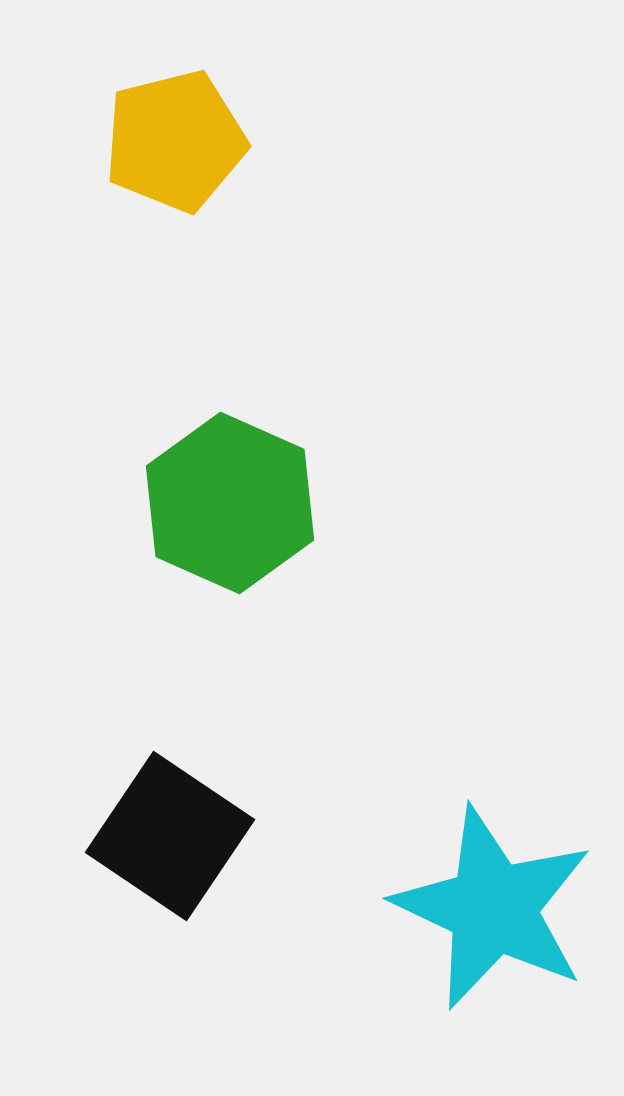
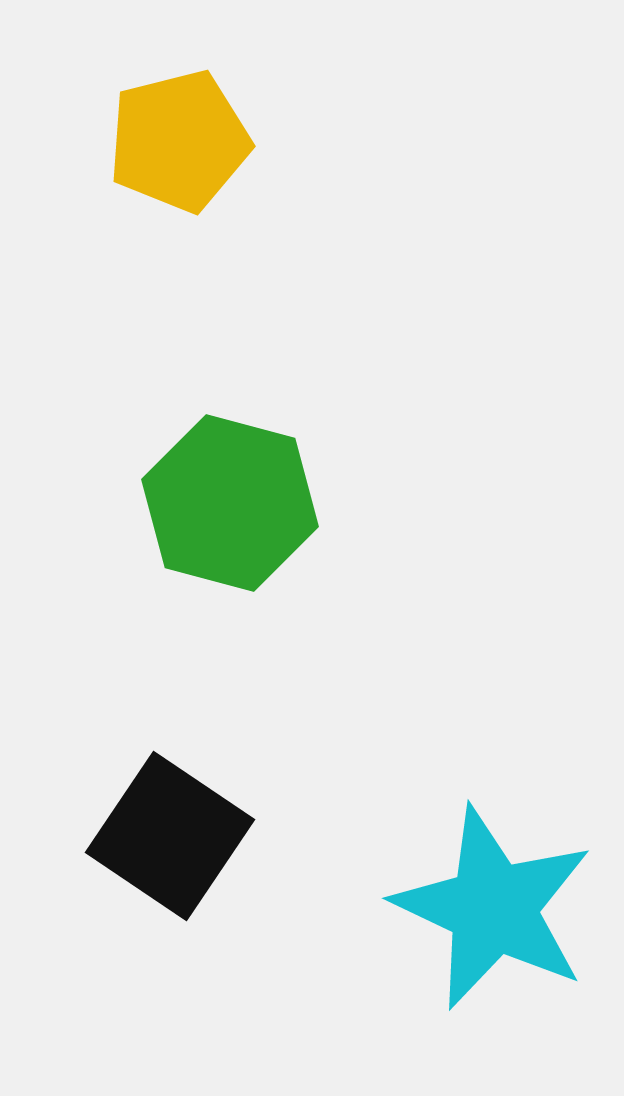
yellow pentagon: moved 4 px right
green hexagon: rotated 9 degrees counterclockwise
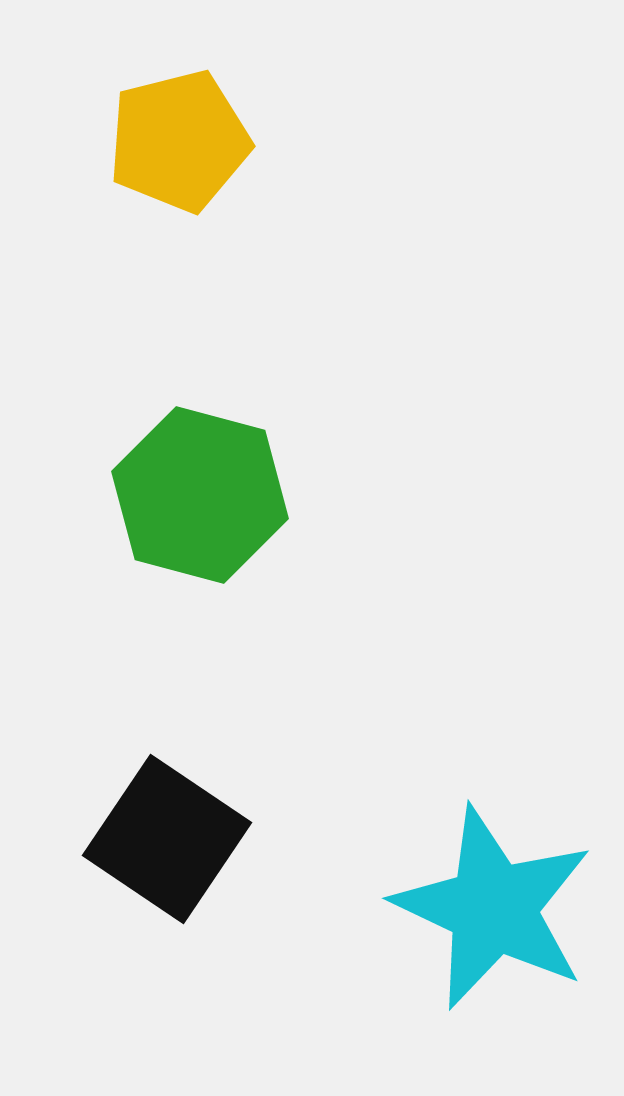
green hexagon: moved 30 px left, 8 px up
black square: moved 3 px left, 3 px down
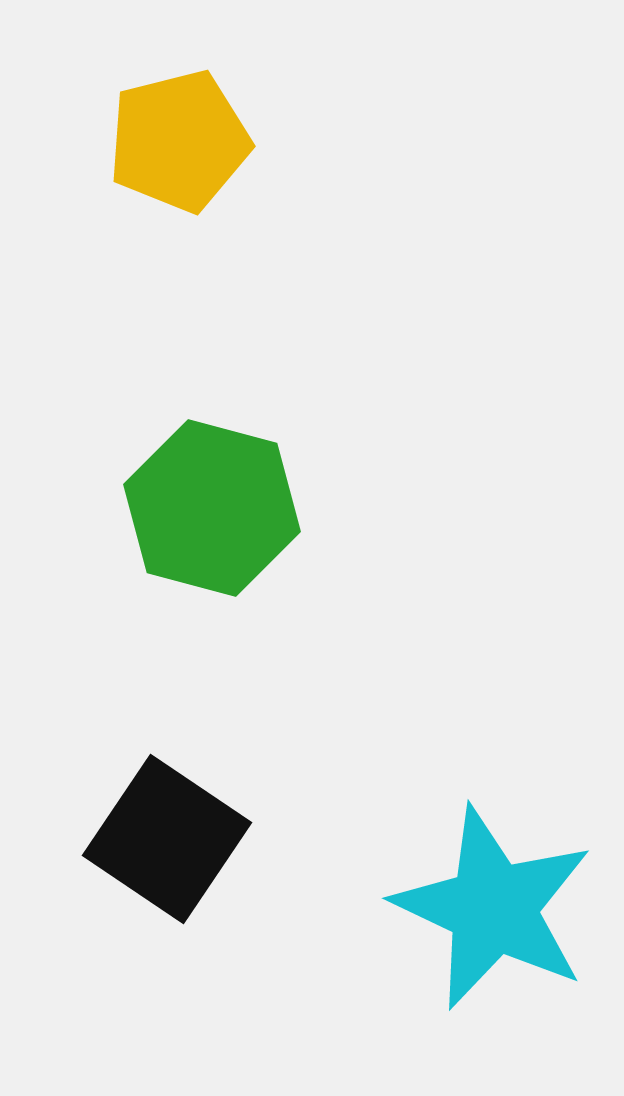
green hexagon: moved 12 px right, 13 px down
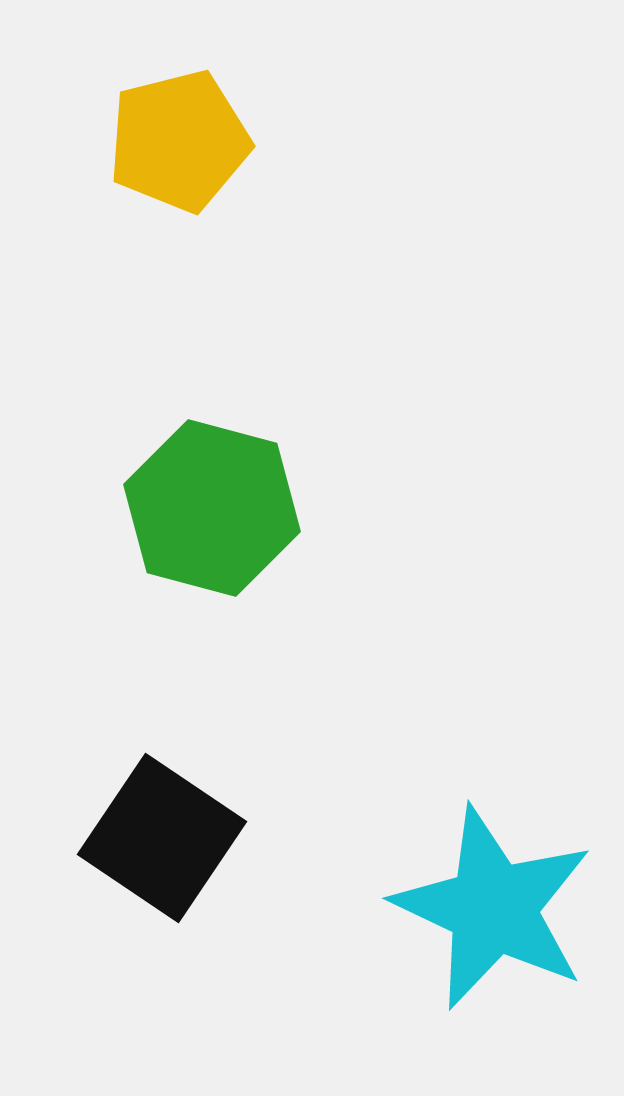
black square: moved 5 px left, 1 px up
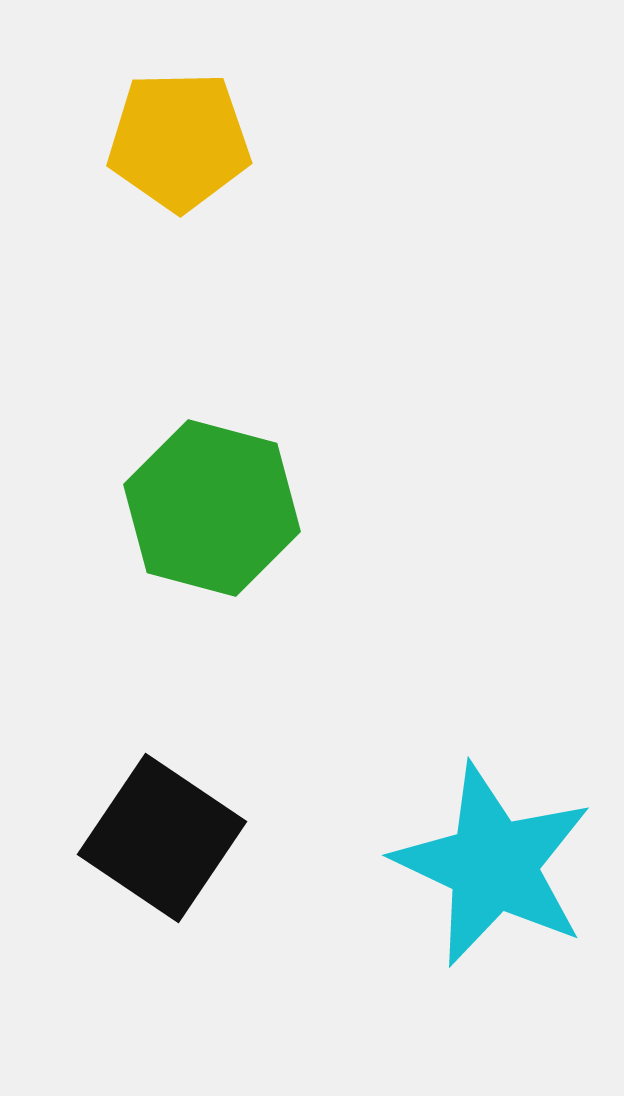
yellow pentagon: rotated 13 degrees clockwise
cyan star: moved 43 px up
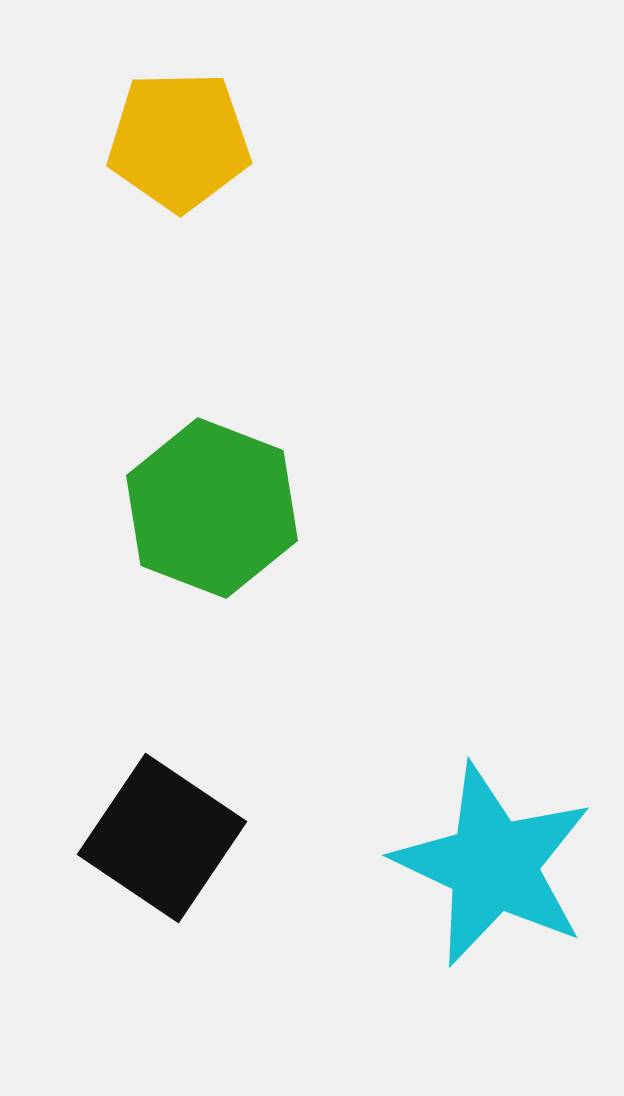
green hexagon: rotated 6 degrees clockwise
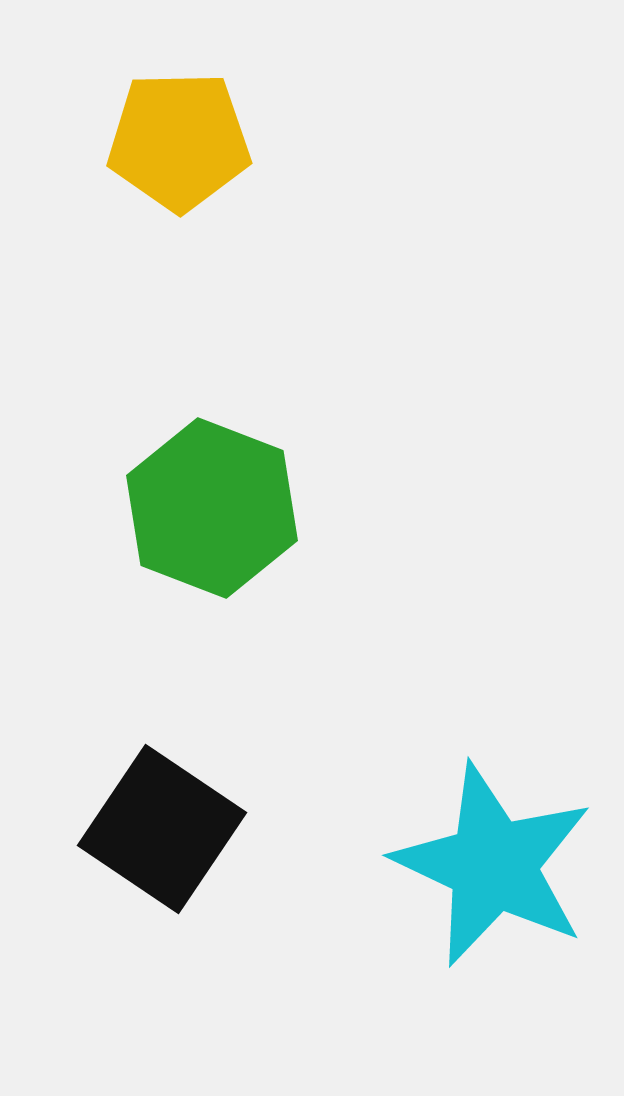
black square: moved 9 px up
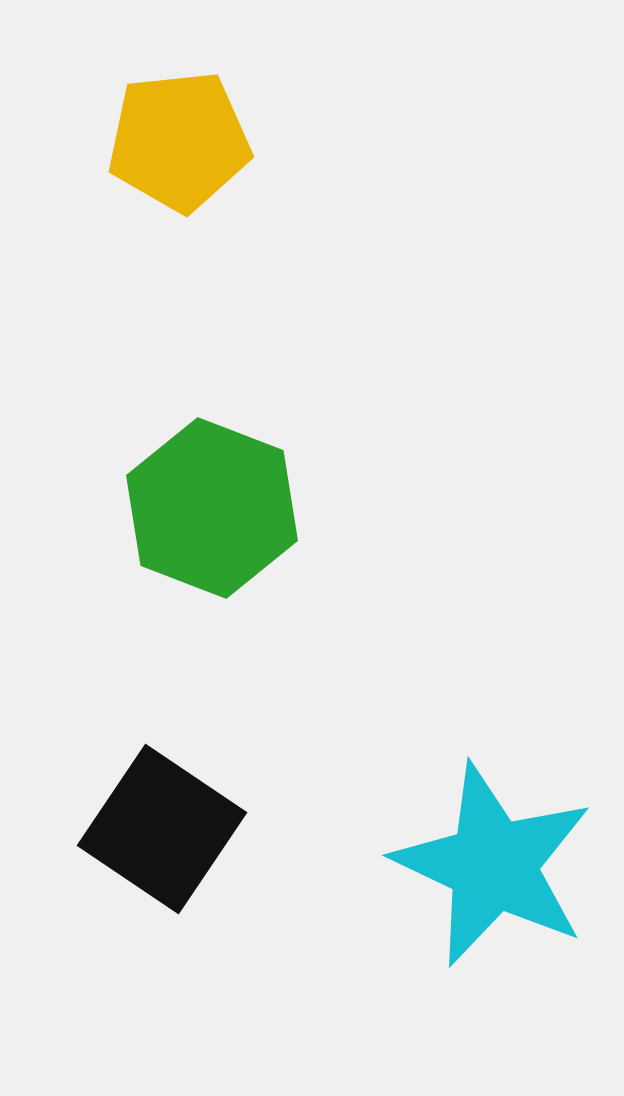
yellow pentagon: rotated 5 degrees counterclockwise
